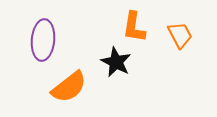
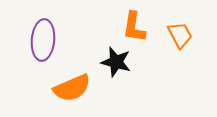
black star: rotated 12 degrees counterclockwise
orange semicircle: moved 3 px right, 1 px down; rotated 15 degrees clockwise
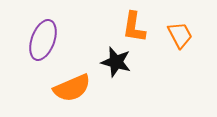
purple ellipse: rotated 15 degrees clockwise
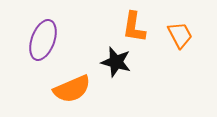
orange semicircle: moved 1 px down
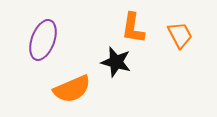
orange L-shape: moved 1 px left, 1 px down
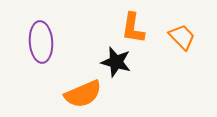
orange trapezoid: moved 2 px right, 2 px down; rotated 16 degrees counterclockwise
purple ellipse: moved 2 px left, 2 px down; rotated 24 degrees counterclockwise
orange semicircle: moved 11 px right, 5 px down
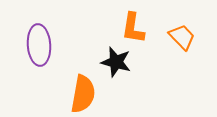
purple ellipse: moved 2 px left, 3 px down
orange semicircle: rotated 57 degrees counterclockwise
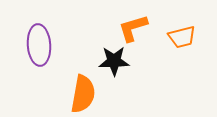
orange L-shape: rotated 64 degrees clockwise
orange trapezoid: rotated 120 degrees clockwise
black star: moved 2 px left, 1 px up; rotated 16 degrees counterclockwise
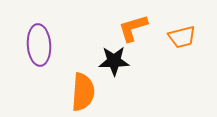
orange semicircle: moved 2 px up; rotated 6 degrees counterclockwise
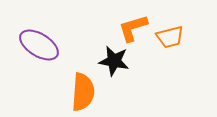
orange trapezoid: moved 12 px left
purple ellipse: rotated 54 degrees counterclockwise
black star: rotated 12 degrees clockwise
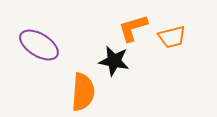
orange trapezoid: moved 2 px right
